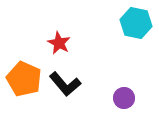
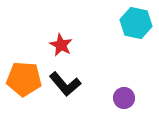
red star: moved 2 px right, 2 px down
orange pentagon: rotated 20 degrees counterclockwise
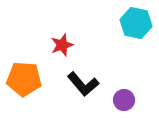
red star: moved 1 px right; rotated 25 degrees clockwise
black L-shape: moved 18 px right
purple circle: moved 2 px down
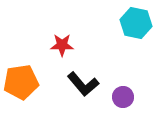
red star: rotated 20 degrees clockwise
orange pentagon: moved 3 px left, 3 px down; rotated 12 degrees counterclockwise
purple circle: moved 1 px left, 3 px up
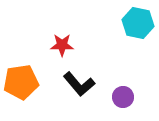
cyan hexagon: moved 2 px right
black L-shape: moved 4 px left
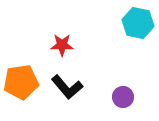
black L-shape: moved 12 px left, 3 px down
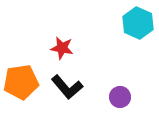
cyan hexagon: rotated 12 degrees clockwise
red star: moved 3 px down; rotated 10 degrees clockwise
purple circle: moved 3 px left
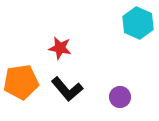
red star: moved 2 px left
black L-shape: moved 2 px down
